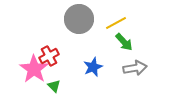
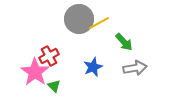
yellow line: moved 17 px left
pink star: moved 1 px right, 3 px down
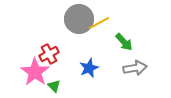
red cross: moved 2 px up
blue star: moved 4 px left, 1 px down
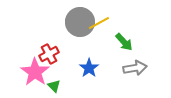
gray circle: moved 1 px right, 3 px down
blue star: rotated 12 degrees counterclockwise
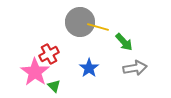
yellow line: moved 1 px left, 4 px down; rotated 45 degrees clockwise
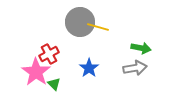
green arrow: moved 17 px right, 6 px down; rotated 36 degrees counterclockwise
pink star: moved 1 px right
green triangle: moved 2 px up
